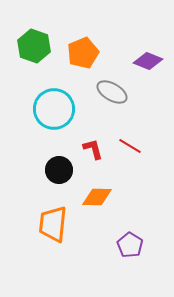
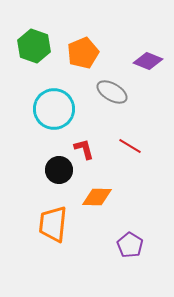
red L-shape: moved 9 px left
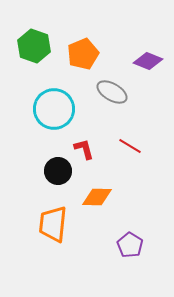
orange pentagon: moved 1 px down
black circle: moved 1 px left, 1 px down
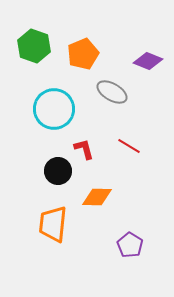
red line: moved 1 px left
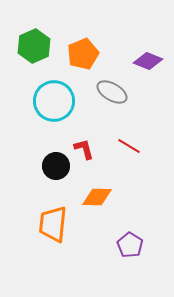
green hexagon: rotated 16 degrees clockwise
cyan circle: moved 8 px up
black circle: moved 2 px left, 5 px up
